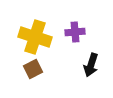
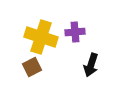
yellow cross: moved 6 px right
brown square: moved 1 px left, 2 px up
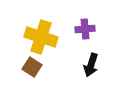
purple cross: moved 10 px right, 3 px up
brown square: rotated 30 degrees counterclockwise
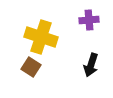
purple cross: moved 4 px right, 9 px up
brown square: moved 1 px left
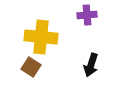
purple cross: moved 2 px left, 5 px up
yellow cross: rotated 12 degrees counterclockwise
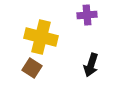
yellow cross: rotated 8 degrees clockwise
brown square: moved 1 px right, 1 px down
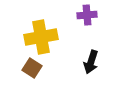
yellow cross: rotated 24 degrees counterclockwise
black arrow: moved 3 px up
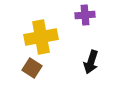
purple cross: moved 2 px left
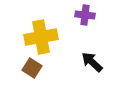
purple cross: rotated 12 degrees clockwise
black arrow: moved 1 px right; rotated 115 degrees clockwise
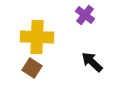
purple cross: rotated 30 degrees clockwise
yellow cross: moved 4 px left; rotated 12 degrees clockwise
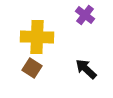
black arrow: moved 6 px left, 7 px down
